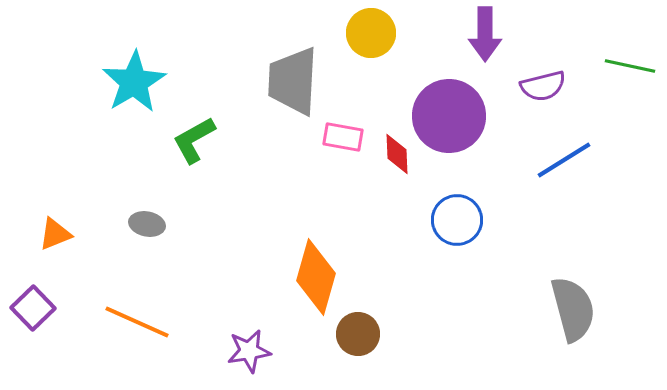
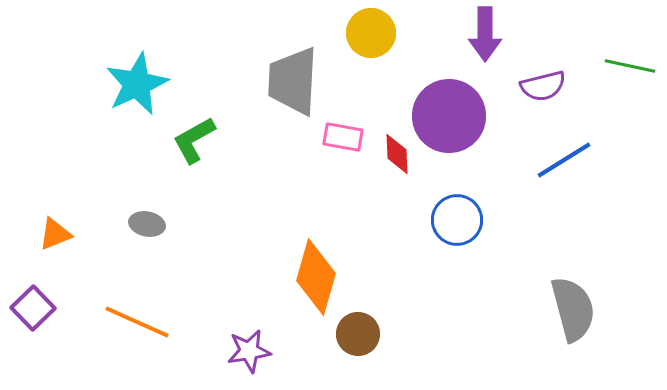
cyan star: moved 3 px right, 2 px down; rotated 6 degrees clockwise
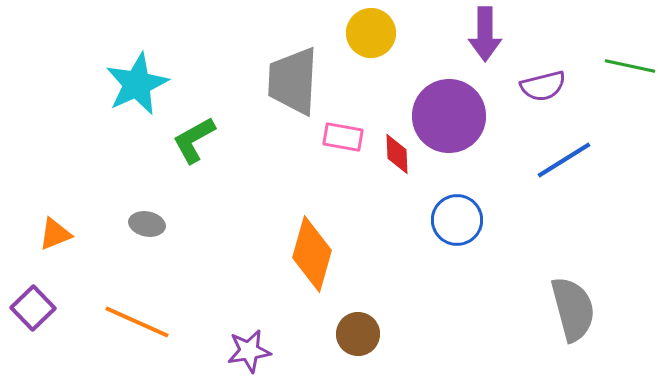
orange diamond: moved 4 px left, 23 px up
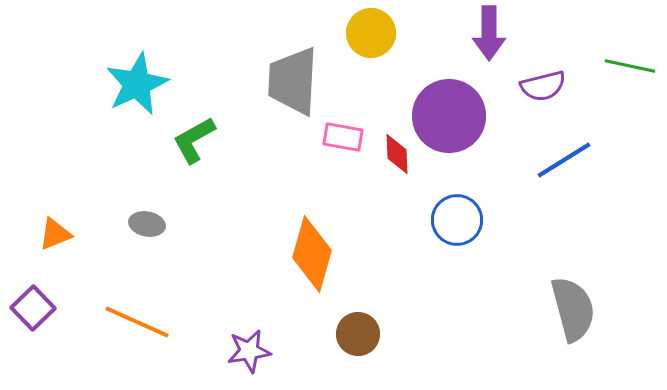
purple arrow: moved 4 px right, 1 px up
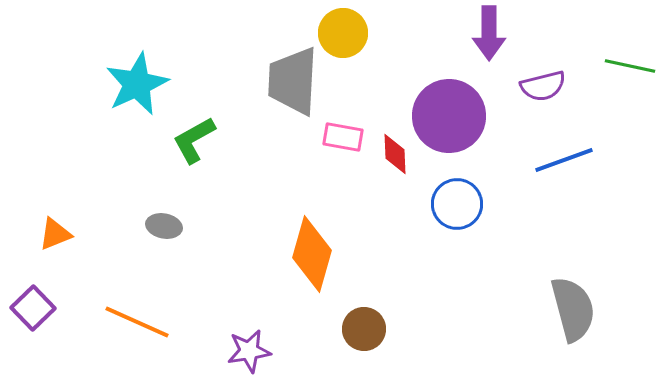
yellow circle: moved 28 px left
red diamond: moved 2 px left
blue line: rotated 12 degrees clockwise
blue circle: moved 16 px up
gray ellipse: moved 17 px right, 2 px down
brown circle: moved 6 px right, 5 px up
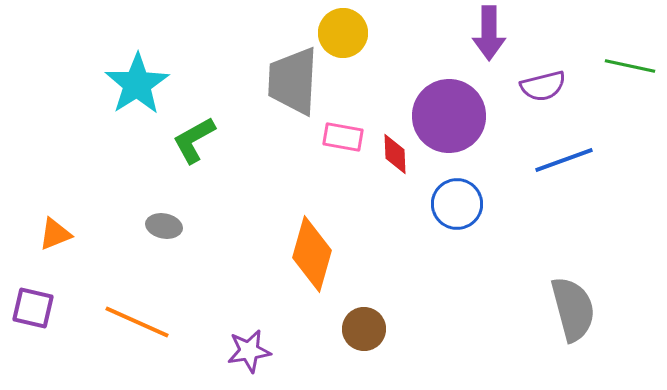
cyan star: rotated 8 degrees counterclockwise
purple square: rotated 33 degrees counterclockwise
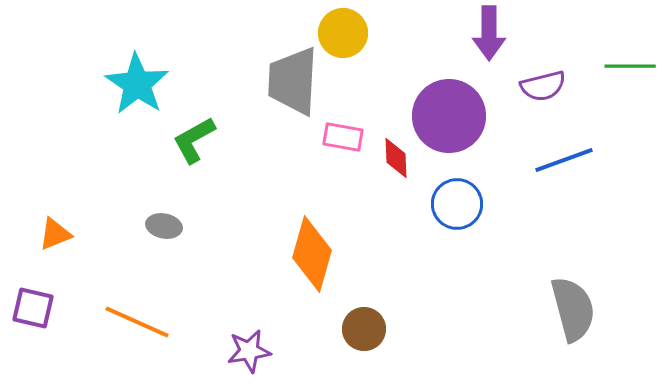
green line: rotated 12 degrees counterclockwise
cyan star: rotated 6 degrees counterclockwise
red diamond: moved 1 px right, 4 px down
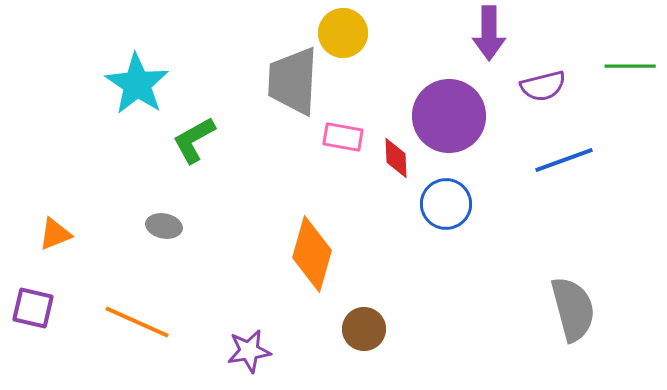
blue circle: moved 11 px left
